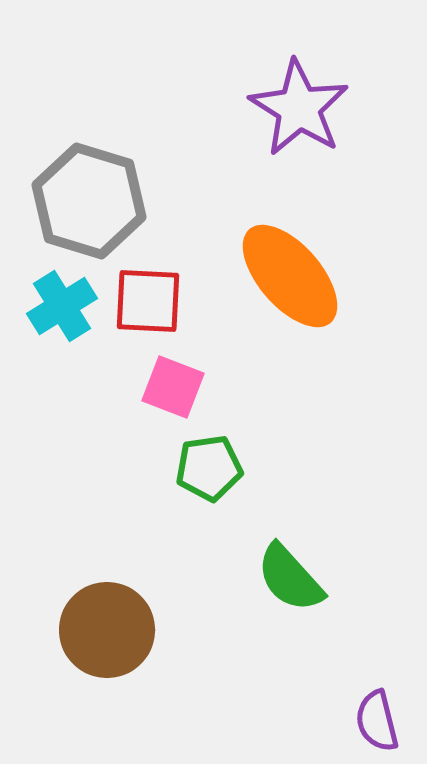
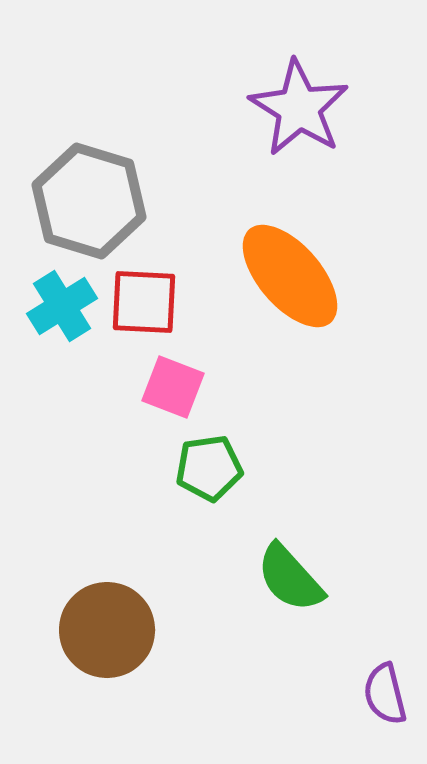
red square: moved 4 px left, 1 px down
purple semicircle: moved 8 px right, 27 px up
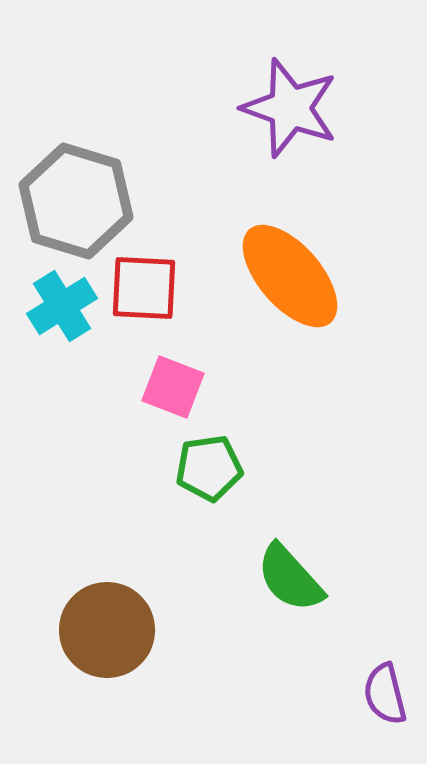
purple star: moved 9 px left; rotated 12 degrees counterclockwise
gray hexagon: moved 13 px left
red square: moved 14 px up
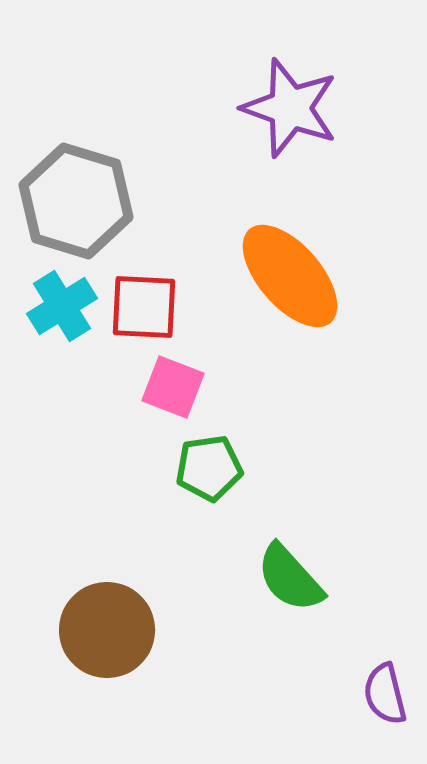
red square: moved 19 px down
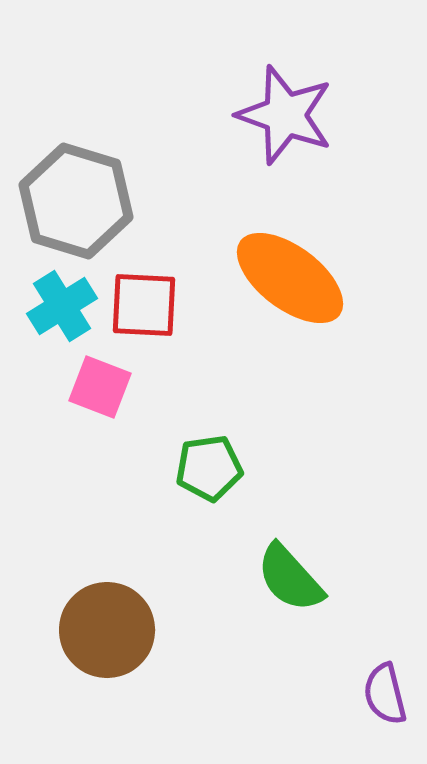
purple star: moved 5 px left, 7 px down
orange ellipse: moved 2 px down; rotated 12 degrees counterclockwise
red square: moved 2 px up
pink square: moved 73 px left
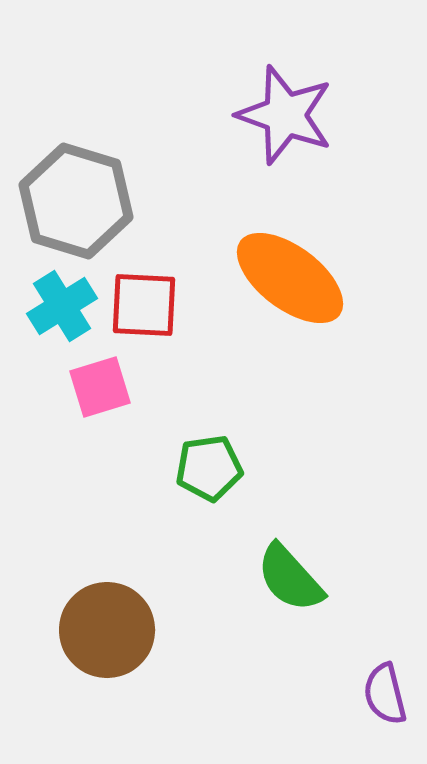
pink square: rotated 38 degrees counterclockwise
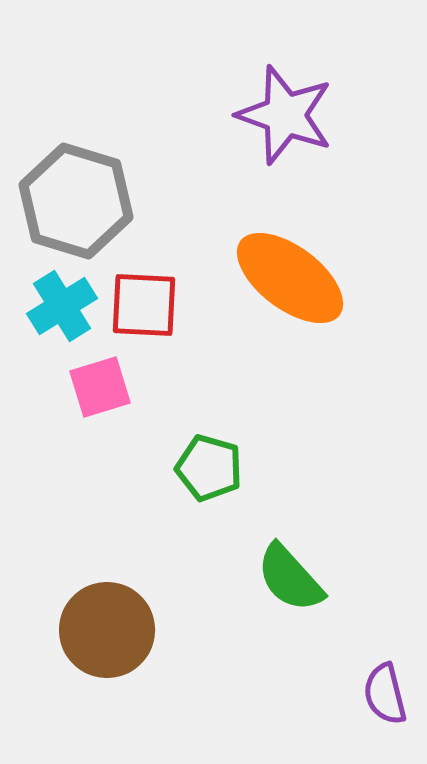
green pentagon: rotated 24 degrees clockwise
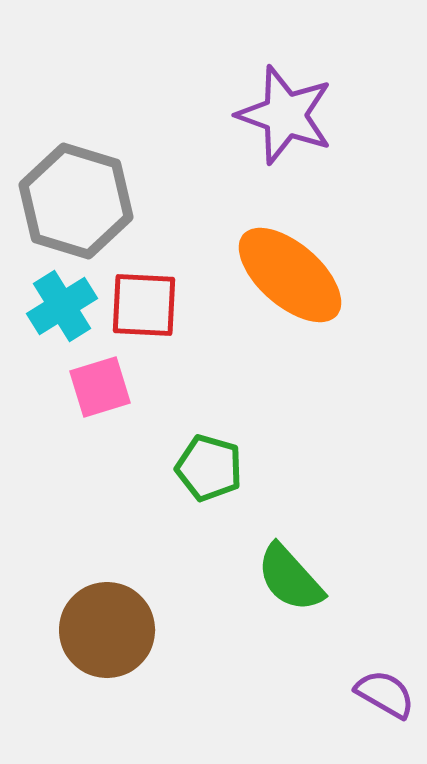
orange ellipse: moved 3 px up; rotated 4 degrees clockwise
purple semicircle: rotated 134 degrees clockwise
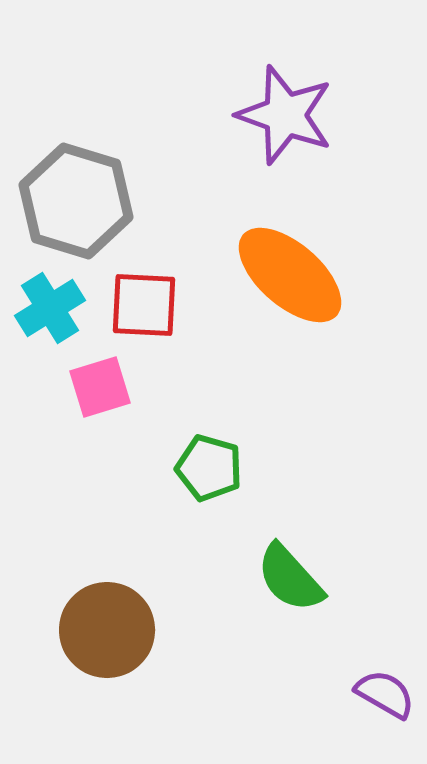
cyan cross: moved 12 px left, 2 px down
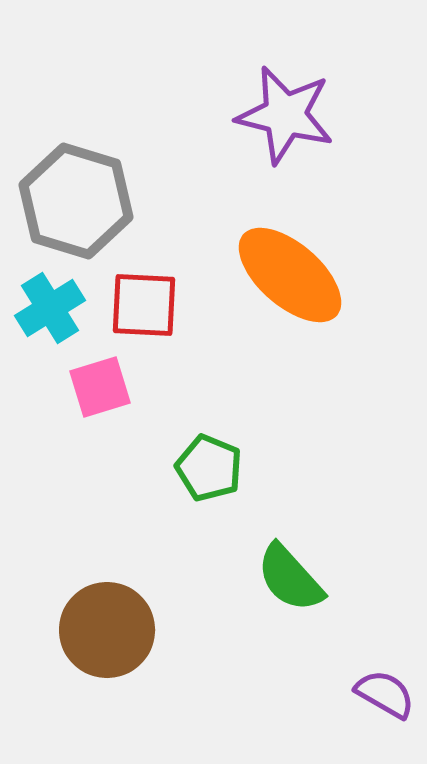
purple star: rotated 6 degrees counterclockwise
green pentagon: rotated 6 degrees clockwise
